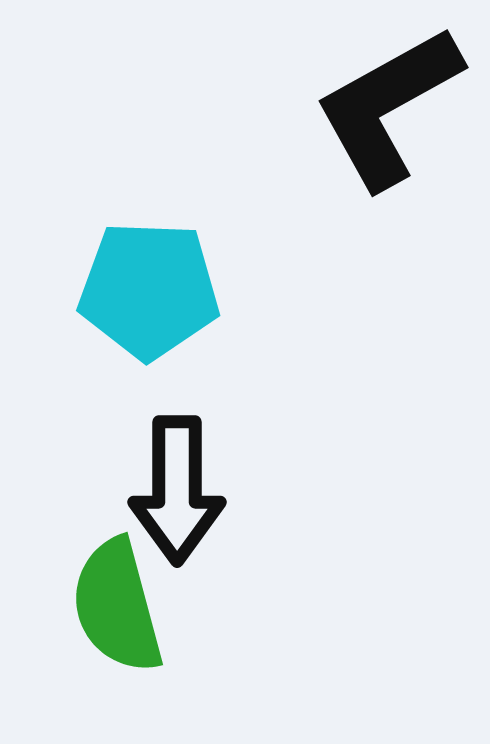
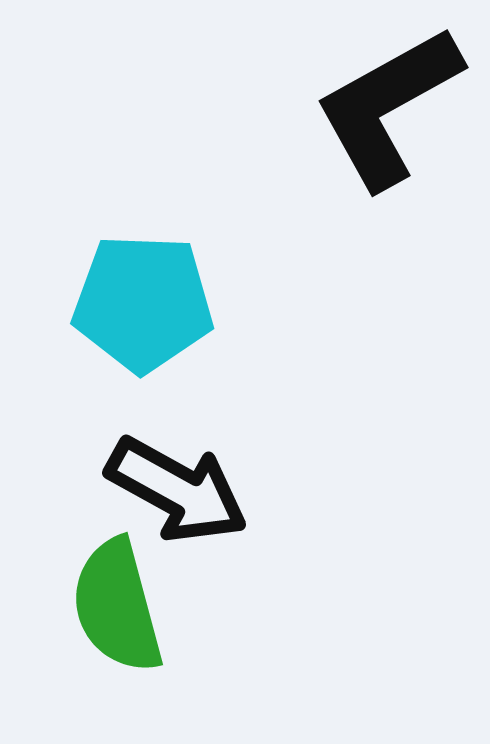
cyan pentagon: moved 6 px left, 13 px down
black arrow: rotated 61 degrees counterclockwise
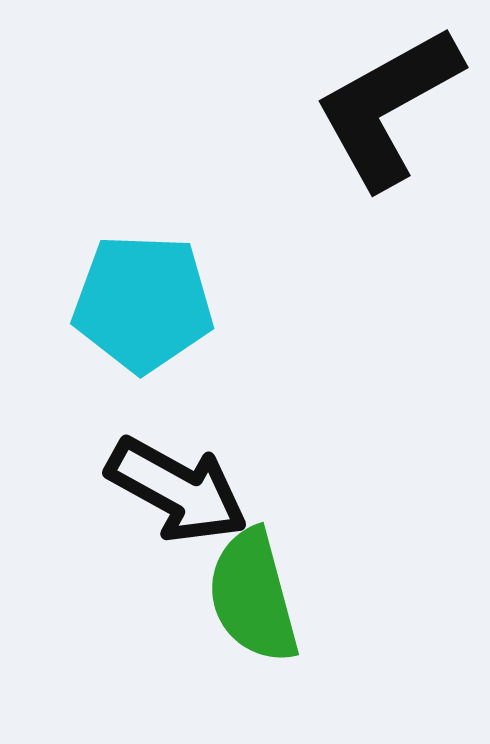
green semicircle: moved 136 px right, 10 px up
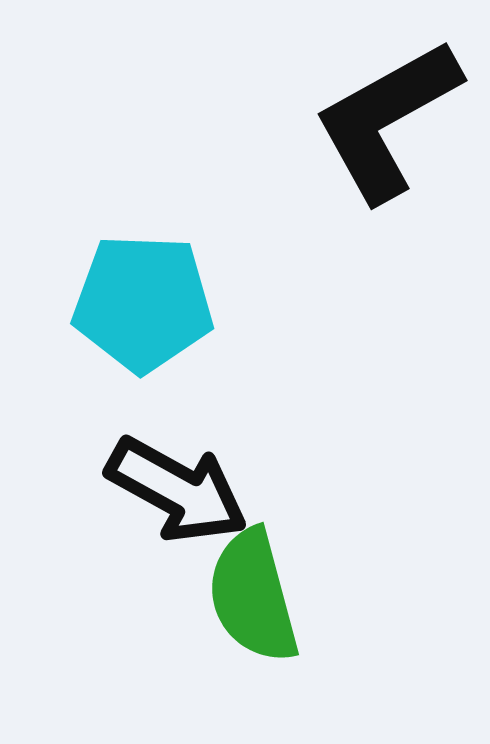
black L-shape: moved 1 px left, 13 px down
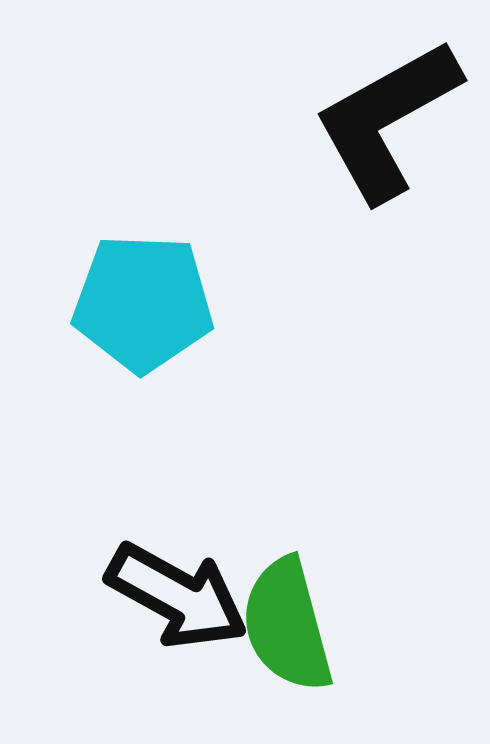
black arrow: moved 106 px down
green semicircle: moved 34 px right, 29 px down
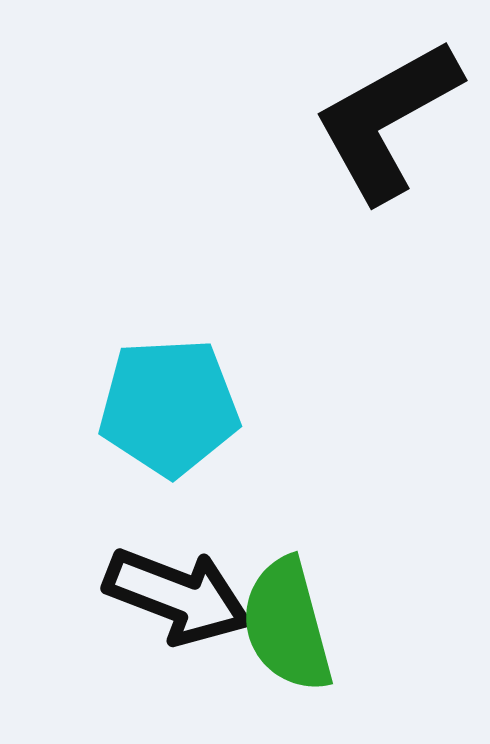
cyan pentagon: moved 26 px right, 104 px down; rotated 5 degrees counterclockwise
black arrow: rotated 8 degrees counterclockwise
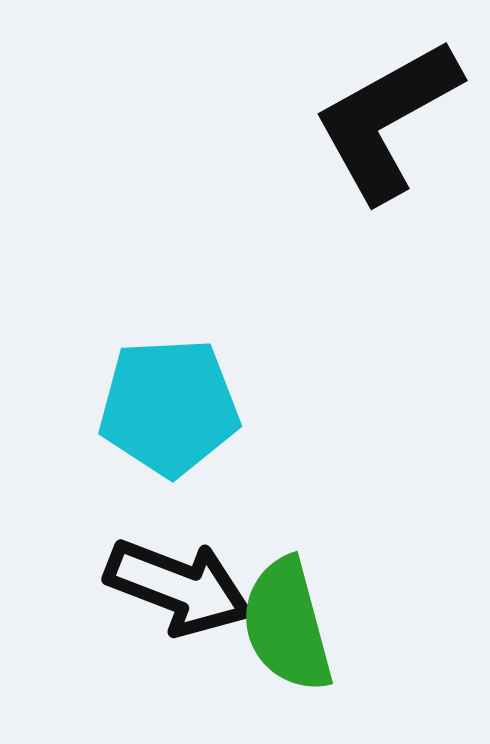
black arrow: moved 1 px right, 9 px up
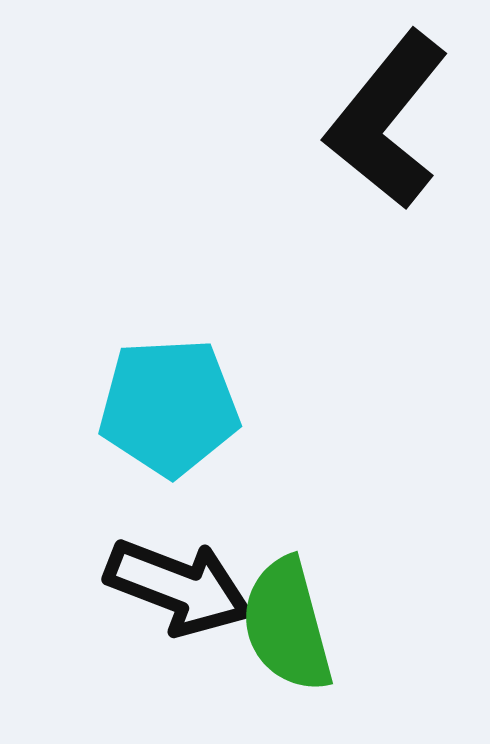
black L-shape: rotated 22 degrees counterclockwise
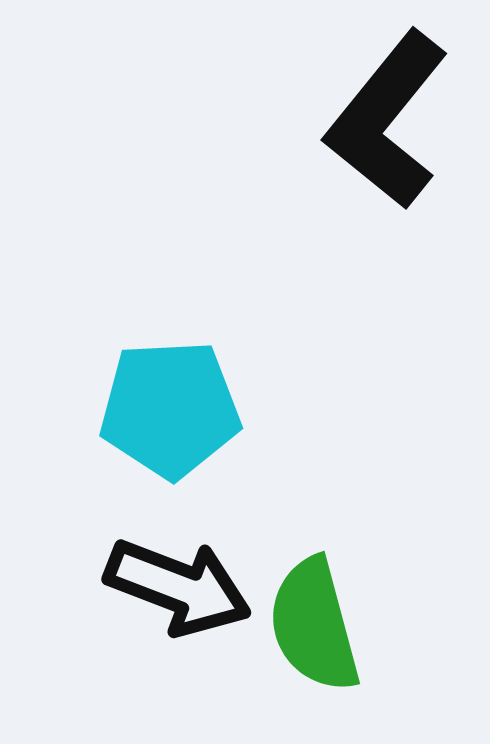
cyan pentagon: moved 1 px right, 2 px down
green semicircle: moved 27 px right
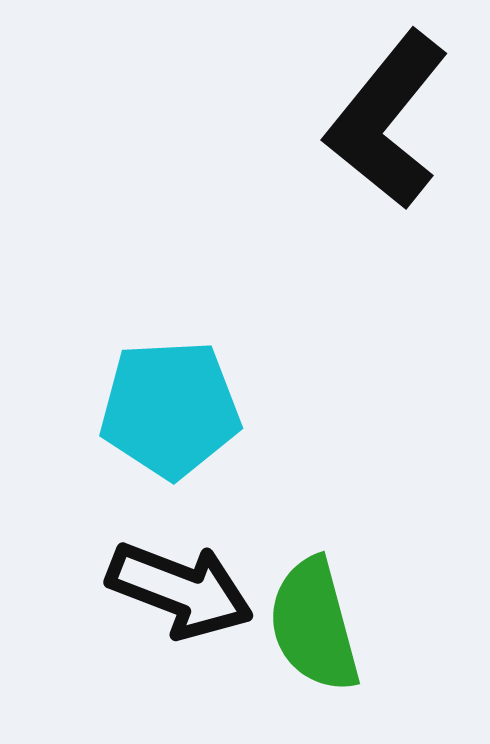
black arrow: moved 2 px right, 3 px down
